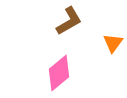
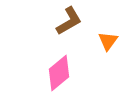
orange triangle: moved 5 px left, 2 px up
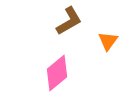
pink diamond: moved 2 px left
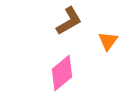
pink diamond: moved 5 px right
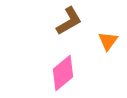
pink diamond: moved 1 px right
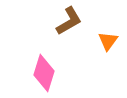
pink diamond: moved 19 px left; rotated 33 degrees counterclockwise
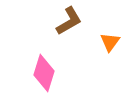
orange triangle: moved 2 px right, 1 px down
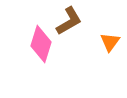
pink diamond: moved 3 px left, 29 px up
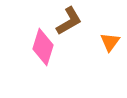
pink diamond: moved 2 px right, 3 px down
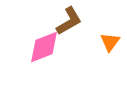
pink diamond: moved 1 px right; rotated 51 degrees clockwise
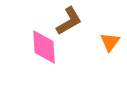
pink diamond: rotated 72 degrees counterclockwise
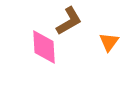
orange triangle: moved 1 px left
